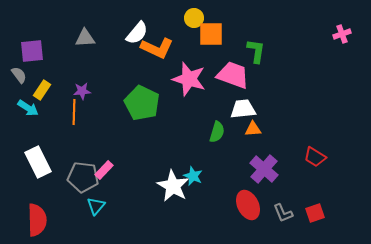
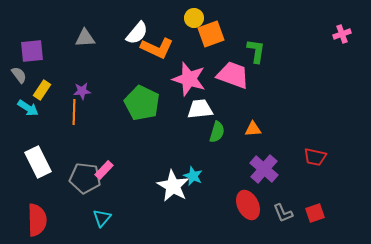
orange square: rotated 20 degrees counterclockwise
white trapezoid: moved 43 px left
red trapezoid: rotated 20 degrees counterclockwise
gray pentagon: moved 2 px right, 1 px down
cyan triangle: moved 6 px right, 12 px down
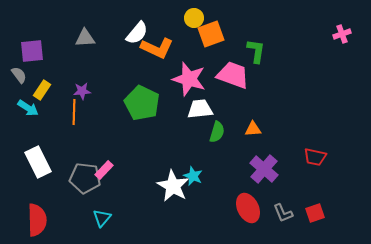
red ellipse: moved 3 px down
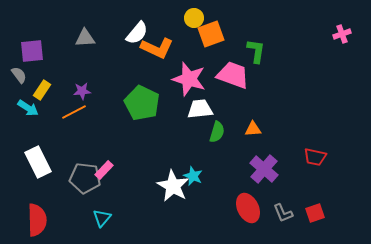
orange line: rotated 60 degrees clockwise
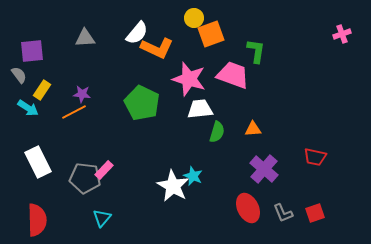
purple star: moved 3 px down; rotated 12 degrees clockwise
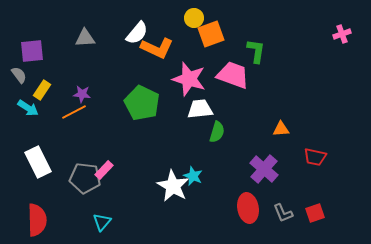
orange triangle: moved 28 px right
red ellipse: rotated 16 degrees clockwise
cyan triangle: moved 4 px down
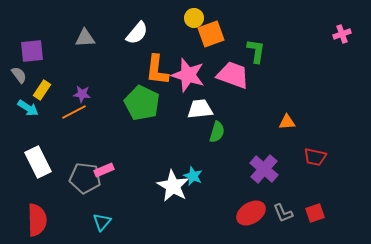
orange L-shape: moved 22 px down; rotated 72 degrees clockwise
pink star: moved 1 px left, 4 px up
orange triangle: moved 6 px right, 7 px up
pink rectangle: rotated 24 degrees clockwise
red ellipse: moved 3 px right, 5 px down; rotated 68 degrees clockwise
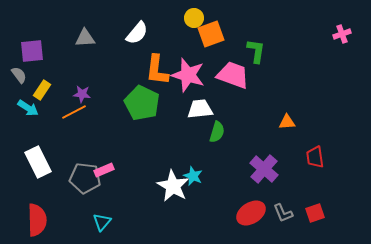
red trapezoid: rotated 70 degrees clockwise
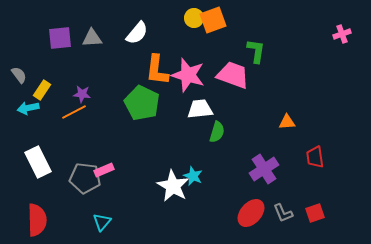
orange square: moved 2 px right, 14 px up
gray triangle: moved 7 px right
purple square: moved 28 px right, 13 px up
cyan arrow: rotated 135 degrees clockwise
purple cross: rotated 16 degrees clockwise
red ellipse: rotated 16 degrees counterclockwise
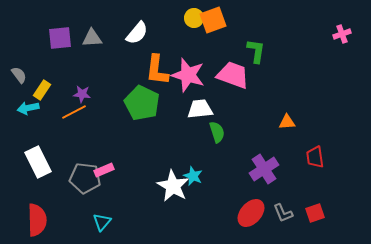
green semicircle: rotated 35 degrees counterclockwise
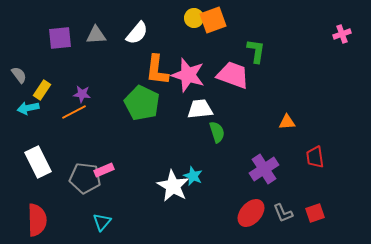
gray triangle: moved 4 px right, 3 px up
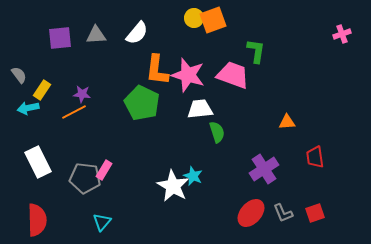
pink rectangle: rotated 36 degrees counterclockwise
